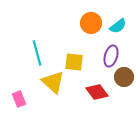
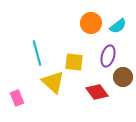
purple ellipse: moved 3 px left
brown circle: moved 1 px left
pink rectangle: moved 2 px left, 1 px up
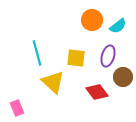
orange circle: moved 1 px right, 3 px up
yellow square: moved 2 px right, 4 px up
pink rectangle: moved 10 px down
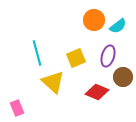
orange circle: moved 2 px right
yellow square: rotated 30 degrees counterclockwise
red diamond: rotated 30 degrees counterclockwise
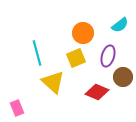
orange circle: moved 11 px left, 13 px down
cyan semicircle: moved 2 px right, 1 px up
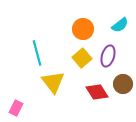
orange circle: moved 4 px up
yellow square: moved 6 px right; rotated 18 degrees counterclockwise
brown circle: moved 7 px down
yellow triangle: rotated 10 degrees clockwise
red diamond: rotated 35 degrees clockwise
pink rectangle: moved 1 px left; rotated 49 degrees clockwise
